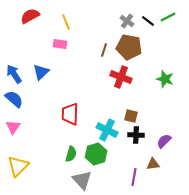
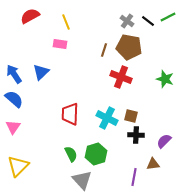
cyan cross: moved 12 px up
green semicircle: rotated 42 degrees counterclockwise
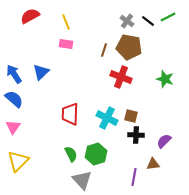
pink rectangle: moved 6 px right
yellow triangle: moved 5 px up
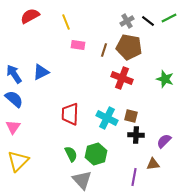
green line: moved 1 px right, 1 px down
gray cross: rotated 24 degrees clockwise
pink rectangle: moved 12 px right, 1 px down
blue triangle: rotated 18 degrees clockwise
red cross: moved 1 px right, 1 px down
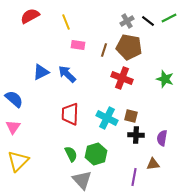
blue arrow: moved 53 px right; rotated 12 degrees counterclockwise
purple semicircle: moved 2 px left, 3 px up; rotated 35 degrees counterclockwise
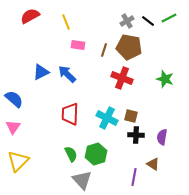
purple semicircle: moved 1 px up
brown triangle: rotated 40 degrees clockwise
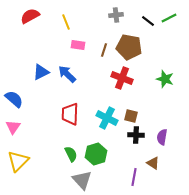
gray cross: moved 11 px left, 6 px up; rotated 24 degrees clockwise
brown triangle: moved 1 px up
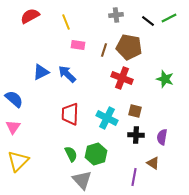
brown square: moved 4 px right, 5 px up
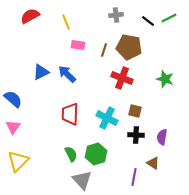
blue semicircle: moved 1 px left
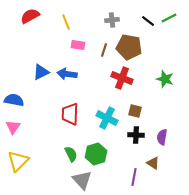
gray cross: moved 4 px left, 5 px down
blue arrow: rotated 36 degrees counterclockwise
blue semicircle: moved 1 px right, 1 px down; rotated 30 degrees counterclockwise
